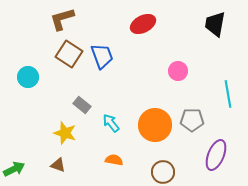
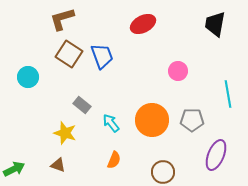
orange circle: moved 3 px left, 5 px up
orange semicircle: rotated 102 degrees clockwise
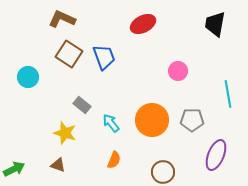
brown L-shape: rotated 40 degrees clockwise
blue trapezoid: moved 2 px right, 1 px down
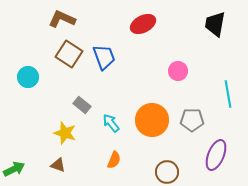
brown circle: moved 4 px right
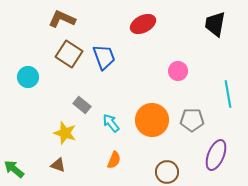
green arrow: rotated 115 degrees counterclockwise
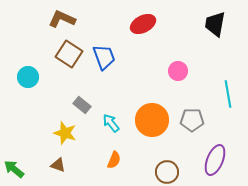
purple ellipse: moved 1 px left, 5 px down
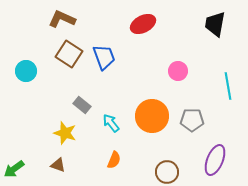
cyan circle: moved 2 px left, 6 px up
cyan line: moved 8 px up
orange circle: moved 4 px up
green arrow: rotated 75 degrees counterclockwise
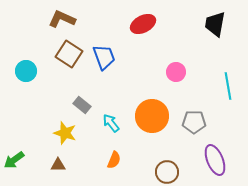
pink circle: moved 2 px left, 1 px down
gray pentagon: moved 2 px right, 2 px down
purple ellipse: rotated 44 degrees counterclockwise
brown triangle: rotated 21 degrees counterclockwise
green arrow: moved 9 px up
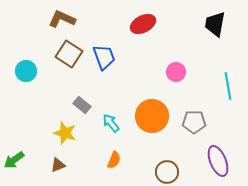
purple ellipse: moved 3 px right, 1 px down
brown triangle: rotated 21 degrees counterclockwise
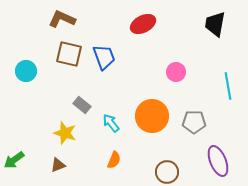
brown square: rotated 20 degrees counterclockwise
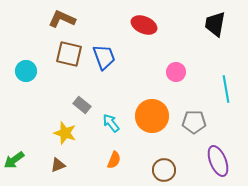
red ellipse: moved 1 px right, 1 px down; rotated 50 degrees clockwise
cyan line: moved 2 px left, 3 px down
brown circle: moved 3 px left, 2 px up
